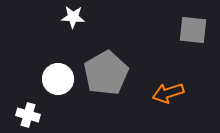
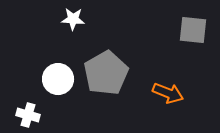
white star: moved 2 px down
orange arrow: rotated 140 degrees counterclockwise
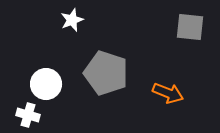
white star: moved 1 px left, 1 px down; rotated 25 degrees counterclockwise
gray square: moved 3 px left, 3 px up
gray pentagon: rotated 24 degrees counterclockwise
white circle: moved 12 px left, 5 px down
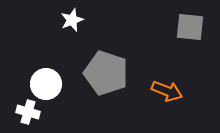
orange arrow: moved 1 px left, 2 px up
white cross: moved 3 px up
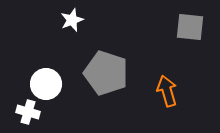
orange arrow: rotated 128 degrees counterclockwise
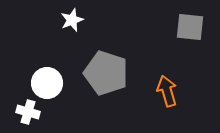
white circle: moved 1 px right, 1 px up
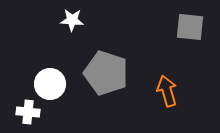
white star: rotated 25 degrees clockwise
white circle: moved 3 px right, 1 px down
white cross: rotated 10 degrees counterclockwise
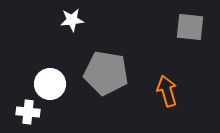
white star: rotated 10 degrees counterclockwise
gray pentagon: rotated 9 degrees counterclockwise
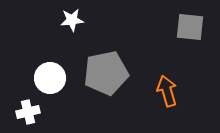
gray pentagon: rotated 21 degrees counterclockwise
white circle: moved 6 px up
white cross: rotated 20 degrees counterclockwise
